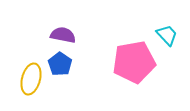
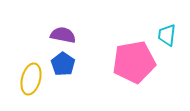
cyan trapezoid: rotated 130 degrees counterclockwise
blue pentagon: moved 3 px right
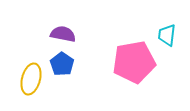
purple semicircle: moved 1 px up
blue pentagon: moved 1 px left
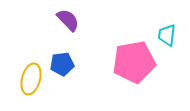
purple semicircle: moved 5 px right, 14 px up; rotated 35 degrees clockwise
blue pentagon: rotated 30 degrees clockwise
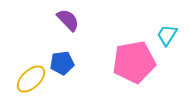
cyan trapezoid: rotated 25 degrees clockwise
blue pentagon: moved 1 px up
yellow ellipse: rotated 32 degrees clockwise
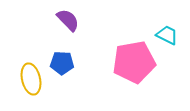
cyan trapezoid: rotated 85 degrees clockwise
blue pentagon: rotated 10 degrees clockwise
yellow ellipse: rotated 60 degrees counterclockwise
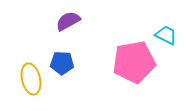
purple semicircle: moved 1 px down; rotated 75 degrees counterclockwise
cyan trapezoid: moved 1 px left
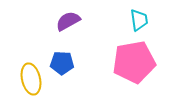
cyan trapezoid: moved 27 px left, 15 px up; rotated 55 degrees clockwise
